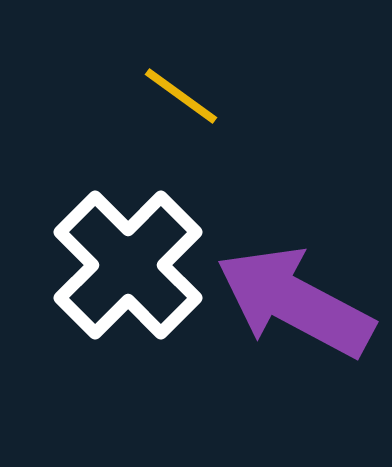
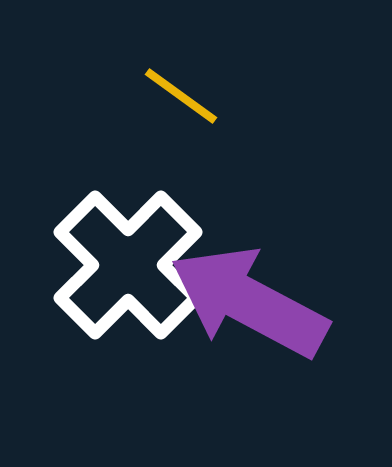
purple arrow: moved 46 px left
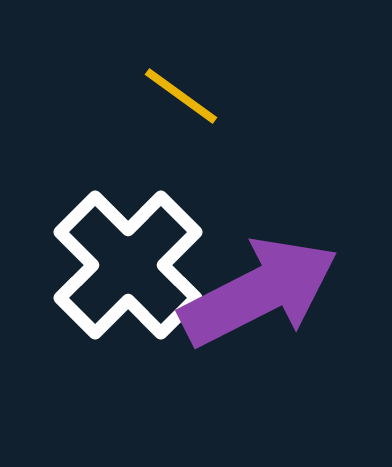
purple arrow: moved 10 px right, 10 px up; rotated 125 degrees clockwise
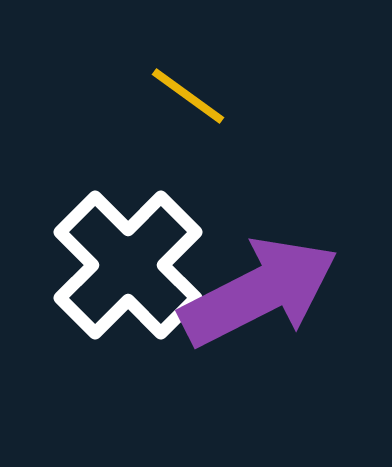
yellow line: moved 7 px right
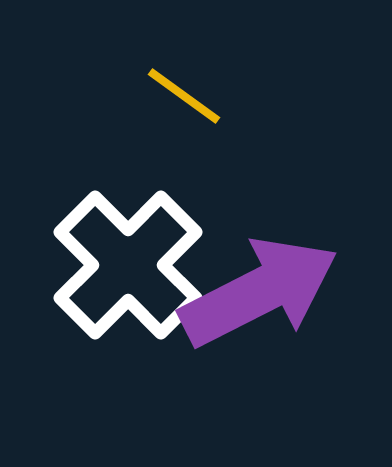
yellow line: moved 4 px left
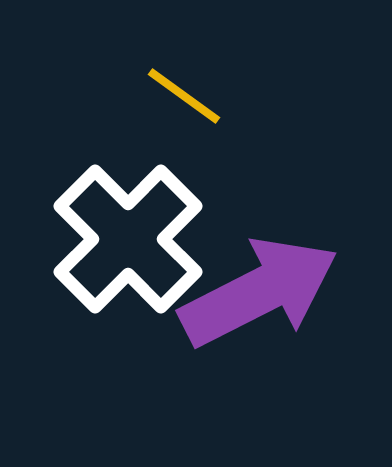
white cross: moved 26 px up
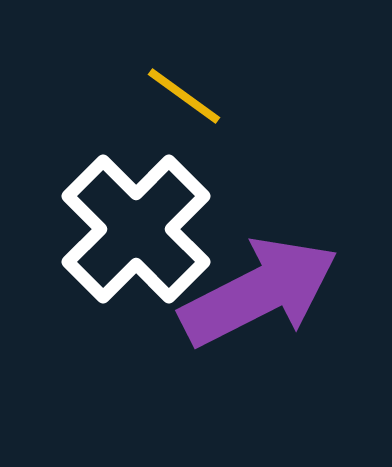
white cross: moved 8 px right, 10 px up
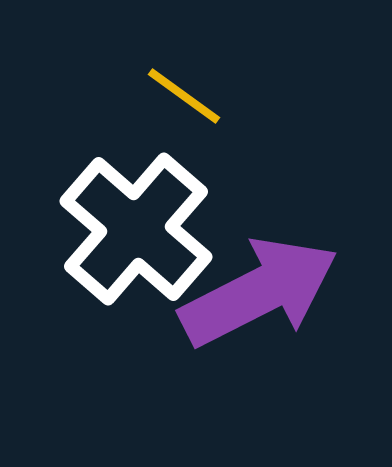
white cross: rotated 4 degrees counterclockwise
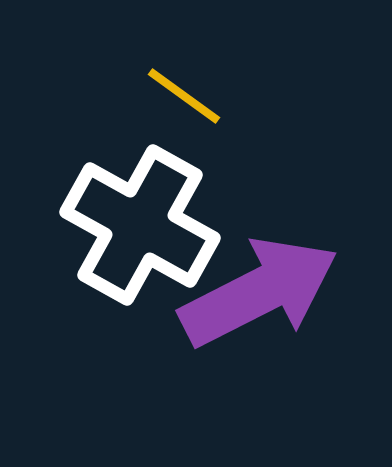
white cross: moved 4 px right, 4 px up; rotated 12 degrees counterclockwise
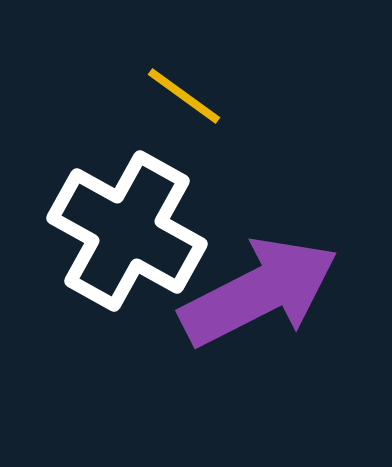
white cross: moved 13 px left, 6 px down
